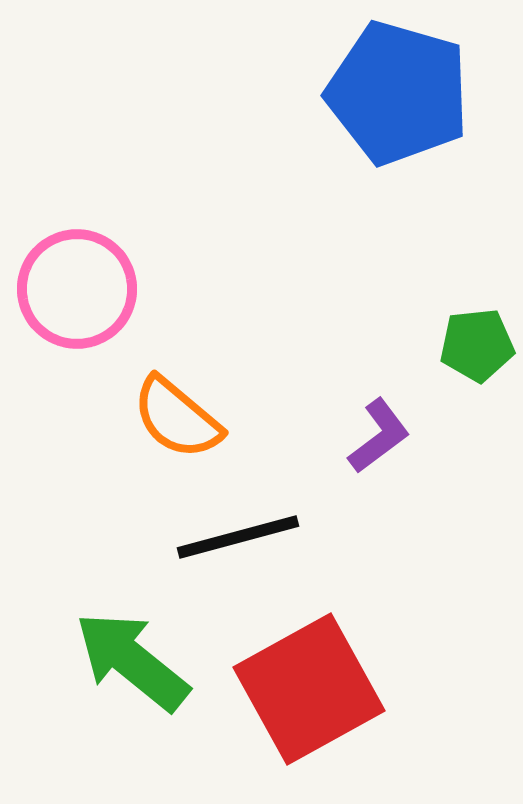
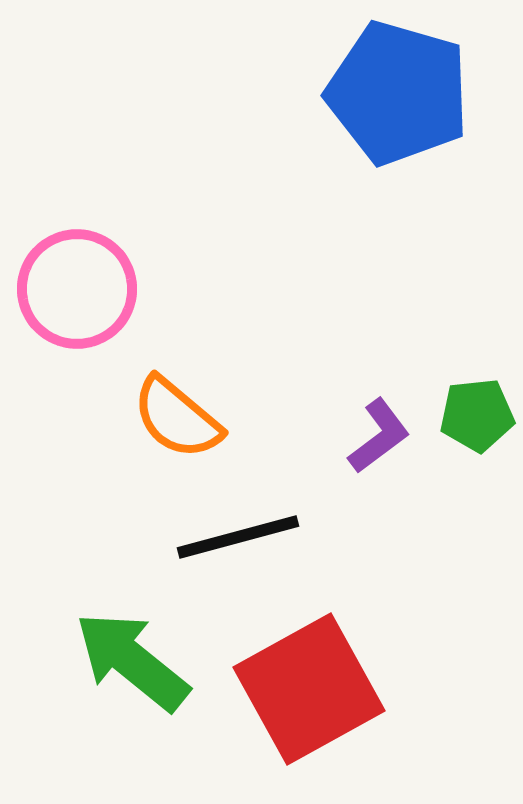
green pentagon: moved 70 px down
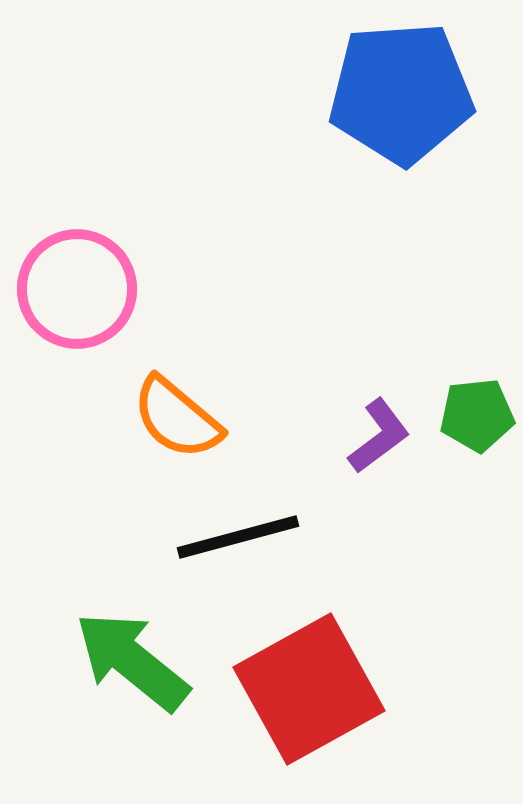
blue pentagon: moved 3 px right; rotated 20 degrees counterclockwise
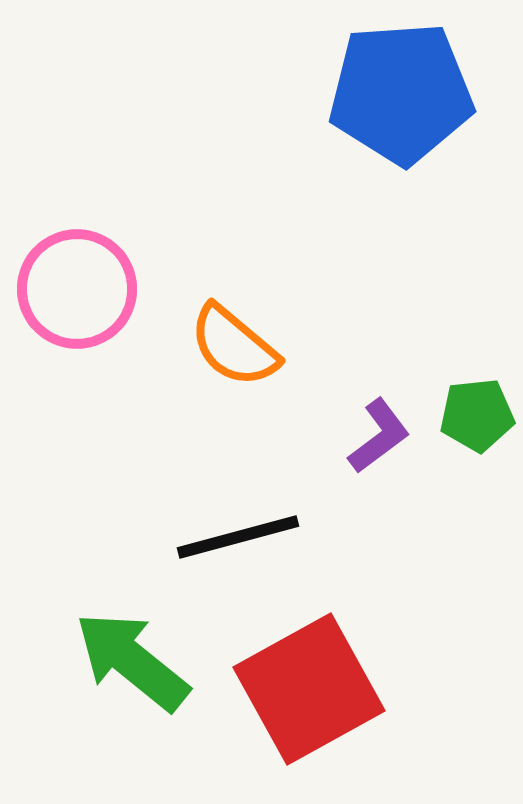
orange semicircle: moved 57 px right, 72 px up
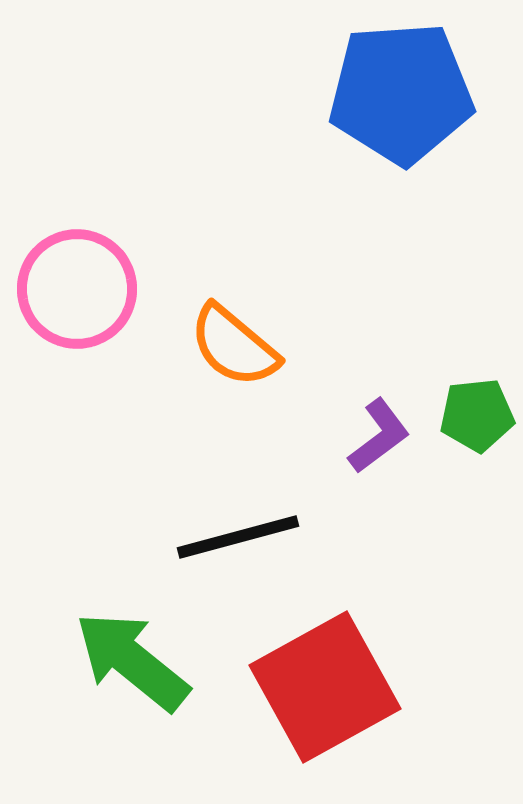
red square: moved 16 px right, 2 px up
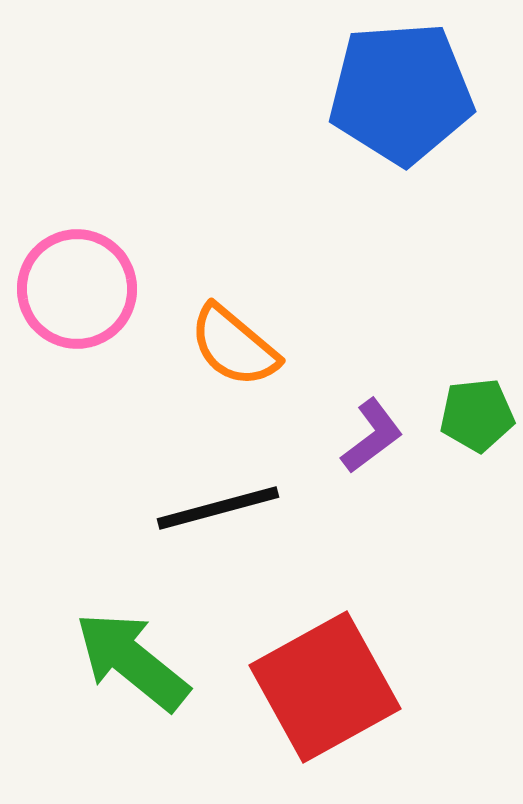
purple L-shape: moved 7 px left
black line: moved 20 px left, 29 px up
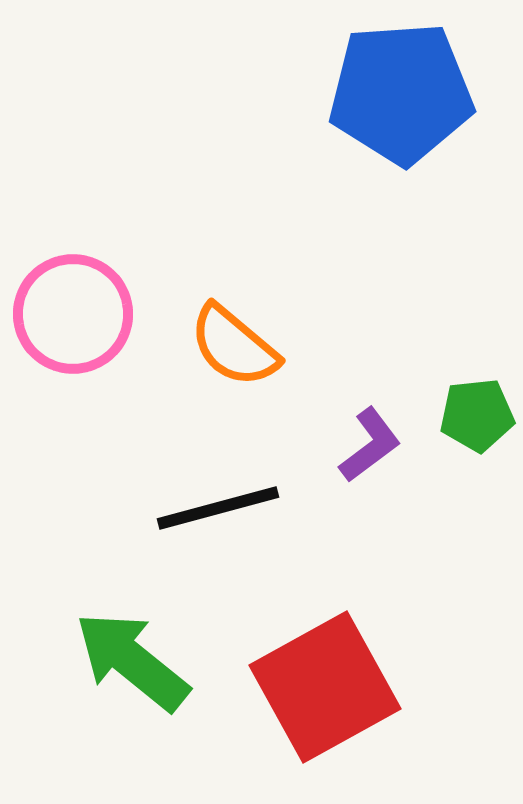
pink circle: moved 4 px left, 25 px down
purple L-shape: moved 2 px left, 9 px down
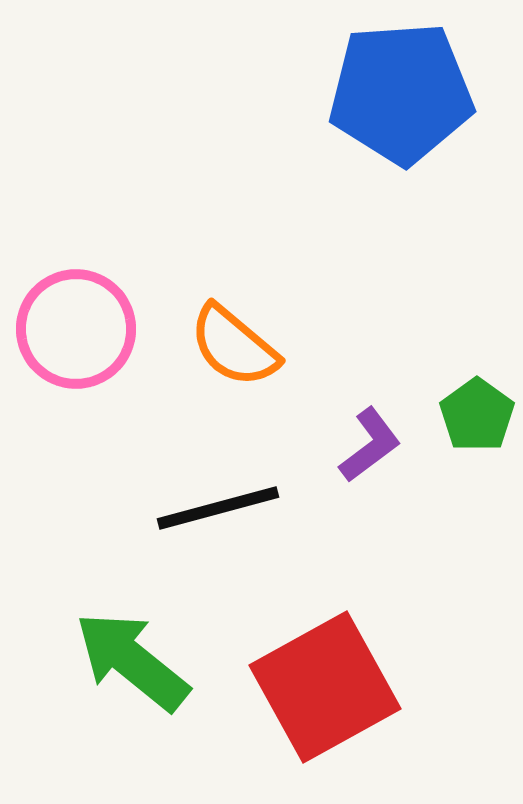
pink circle: moved 3 px right, 15 px down
green pentagon: rotated 30 degrees counterclockwise
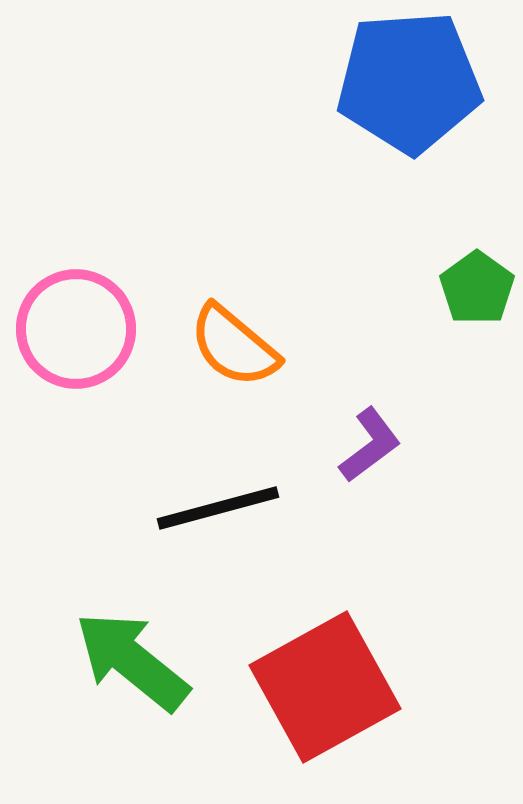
blue pentagon: moved 8 px right, 11 px up
green pentagon: moved 127 px up
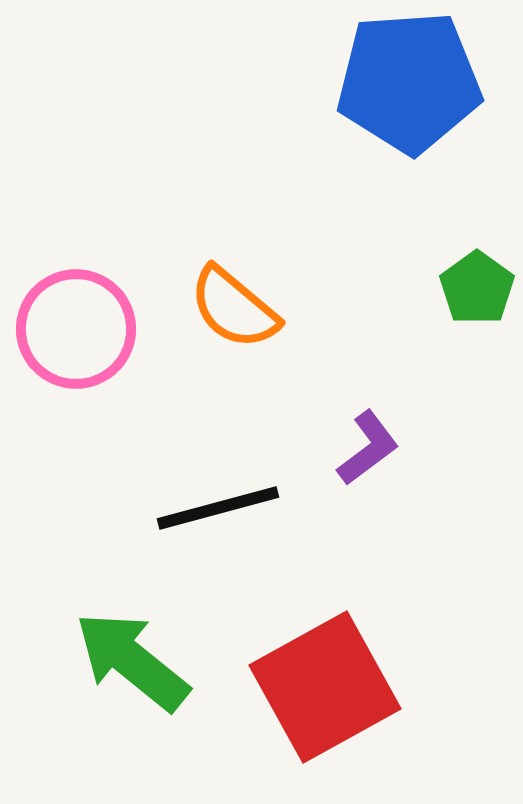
orange semicircle: moved 38 px up
purple L-shape: moved 2 px left, 3 px down
